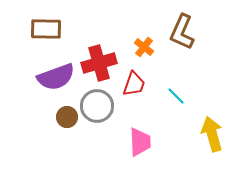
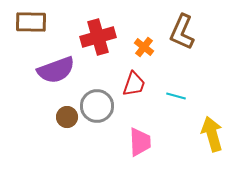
brown rectangle: moved 15 px left, 7 px up
red cross: moved 1 px left, 26 px up
purple semicircle: moved 7 px up
cyan line: rotated 30 degrees counterclockwise
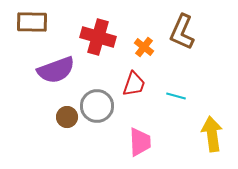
brown rectangle: moved 1 px right
red cross: rotated 32 degrees clockwise
yellow arrow: rotated 8 degrees clockwise
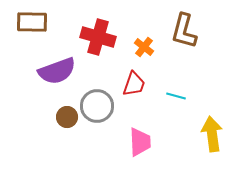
brown L-shape: moved 2 px right, 1 px up; rotated 9 degrees counterclockwise
purple semicircle: moved 1 px right, 1 px down
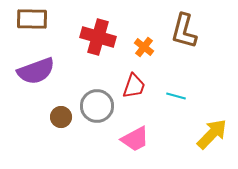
brown rectangle: moved 3 px up
purple semicircle: moved 21 px left
red trapezoid: moved 2 px down
brown circle: moved 6 px left
yellow arrow: rotated 52 degrees clockwise
pink trapezoid: moved 5 px left, 3 px up; rotated 64 degrees clockwise
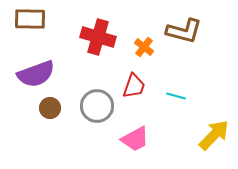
brown rectangle: moved 2 px left
brown L-shape: rotated 90 degrees counterclockwise
purple semicircle: moved 3 px down
brown circle: moved 11 px left, 9 px up
yellow arrow: moved 2 px right, 1 px down
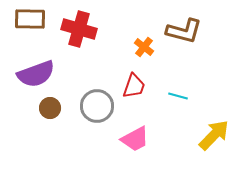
red cross: moved 19 px left, 8 px up
cyan line: moved 2 px right
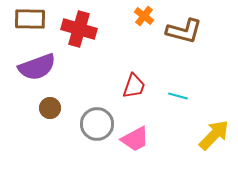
orange cross: moved 31 px up
purple semicircle: moved 1 px right, 7 px up
gray circle: moved 18 px down
